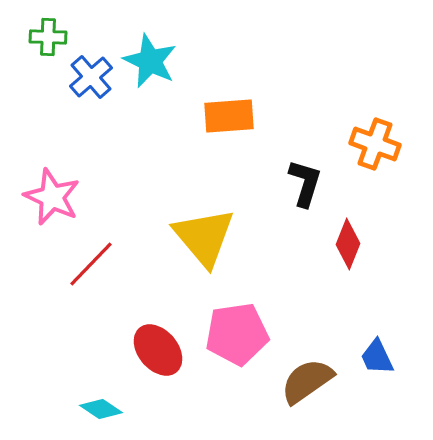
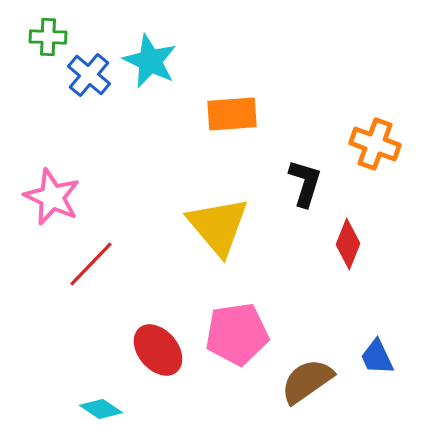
blue cross: moved 2 px left, 2 px up; rotated 9 degrees counterclockwise
orange rectangle: moved 3 px right, 2 px up
yellow triangle: moved 14 px right, 11 px up
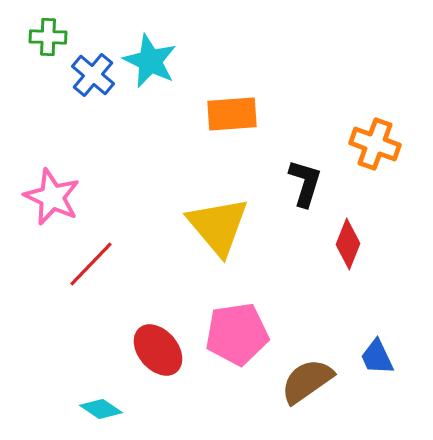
blue cross: moved 4 px right
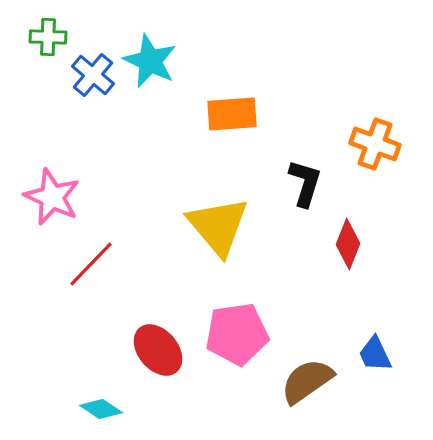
blue trapezoid: moved 2 px left, 3 px up
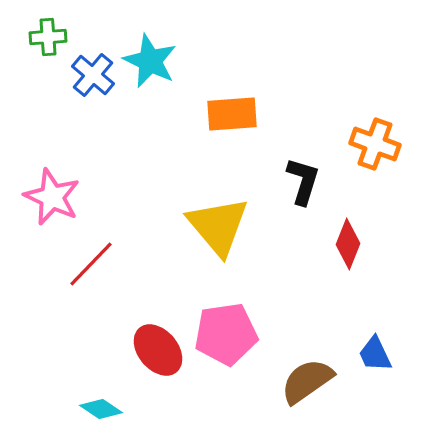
green cross: rotated 6 degrees counterclockwise
black L-shape: moved 2 px left, 2 px up
pink pentagon: moved 11 px left
